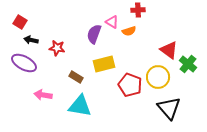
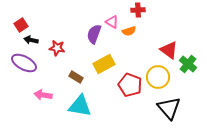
red square: moved 1 px right, 3 px down; rotated 24 degrees clockwise
yellow rectangle: rotated 15 degrees counterclockwise
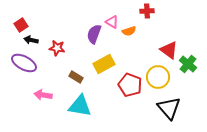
red cross: moved 9 px right, 1 px down
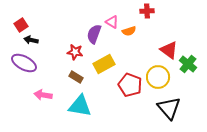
red star: moved 18 px right, 4 px down
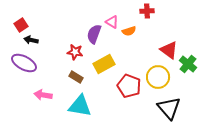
red pentagon: moved 1 px left, 1 px down
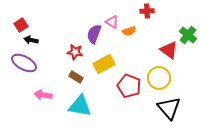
green cross: moved 29 px up
yellow circle: moved 1 px right, 1 px down
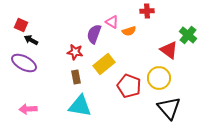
red square: rotated 32 degrees counterclockwise
black arrow: rotated 16 degrees clockwise
yellow rectangle: rotated 10 degrees counterclockwise
brown rectangle: rotated 48 degrees clockwise
pink arrow: moved 15 px left, 14 px down; rotated 12 degrees counterclockwise
